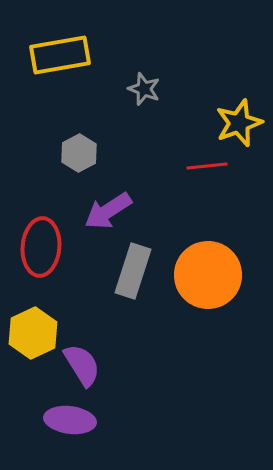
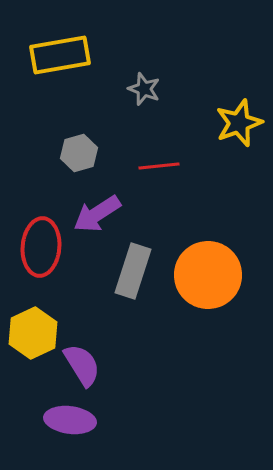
gray hexagon: rotated 12 degrees clockwise
red line: moved 48 px left
purple arrow: moved 11 px left, 3 px down
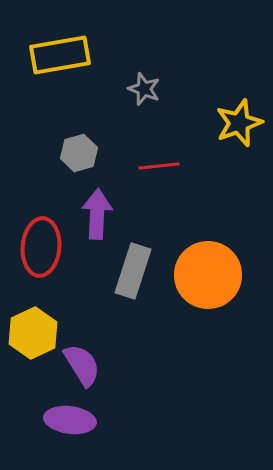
purple arrow: rotated 126 degrees clockwise
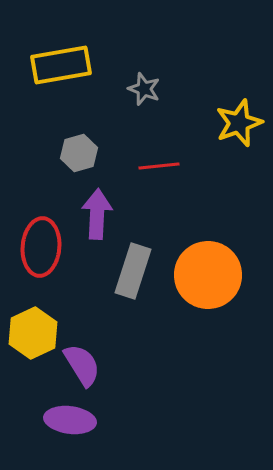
yellow rectangle: moved 1 px right, 10 px down
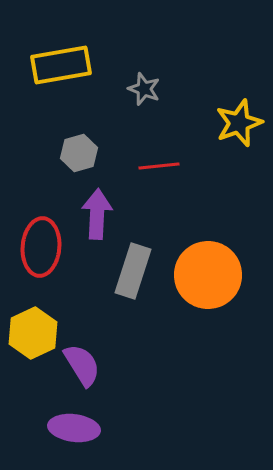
purple ellipse: moved 4 px right, 8 px down
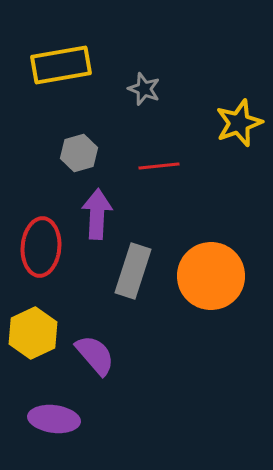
orange circle: moved 3 px right, 1 px down
purple semicircle: moved 13 px right, 10 px up; rotated 9 degrees counterclockwise
purple ellipse: moved 20 px left, 9 px up
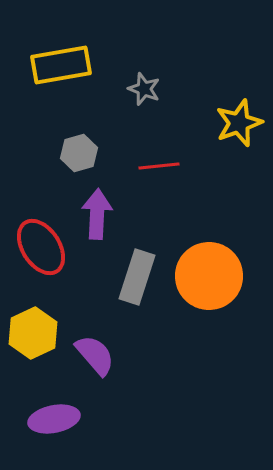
red ellipse: rotated 38 degrees counterclockwise
gray rectangle: moved 4 px right, 6 px down
orange circle: moved 2 px left
purple ellipse: rotated 18 degrees counterclockwise
